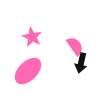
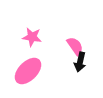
pink star: rotated 18 degrees counterclockwise
black arrow: moved 1 px left, 1 px up
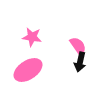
pink semicircle: moved 3 px right
pink ellipse: moved 1 px up; rotated 12 degrees clockwise
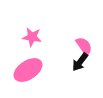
pink semicircle: moved 6 px right
black arrow: rotated 24 degrees clockwise
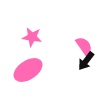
black arrow: moved 6 px right, 1 px up
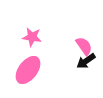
black arrow: rotated 18 degrees clockwise
pink ellipse: rotated 20 degrees counterclockwise
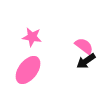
pink semicircle: rotated 18 degrees counterclockwise
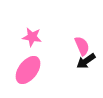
pink semicircle: moved 2 px left; rotated 30 degrees clockwise
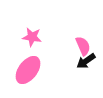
pink semicircle: moved 1 px right
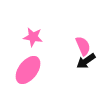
pink star: moved 1 px right
